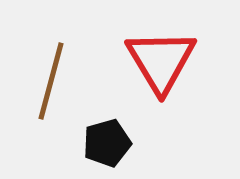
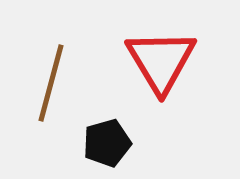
brown line: moved 2 px down
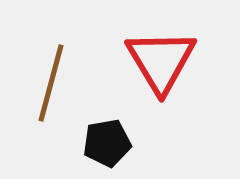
black pentagon: rotated 6 degrees clockwise
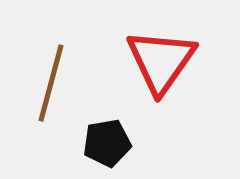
red triangle: rotated 6 degrees clockwise
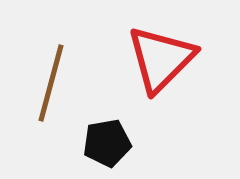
red triangle: moved 2 px up; rotated 10 degrees clockwise
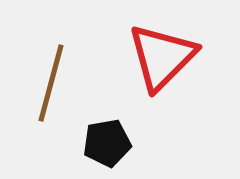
red triangle: moved 1 px right, 2 px up
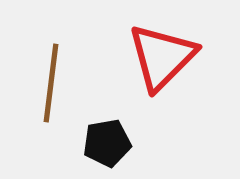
brown line: rotated 8 degrees counterclockwise
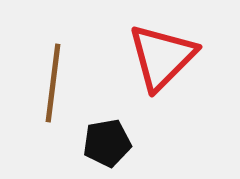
brown line: moved 2 px right
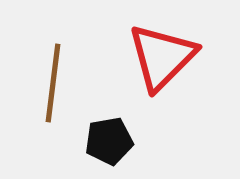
black pentagon: moved 2 px right, 2 px up
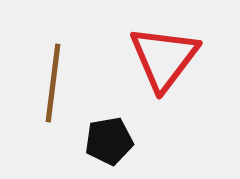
red triangle: moved 2 px right, 1 px down; rotated 8 degrees counterclockwise
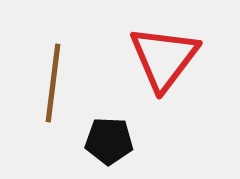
black pentagon: rotated 12 degrees clockwise
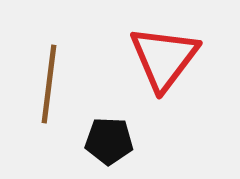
brown line: moved 4 px left, 1 px down
